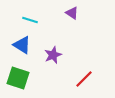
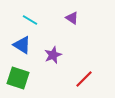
purple triangle: moved 5 px down
cyan line: rotated 14 degrees clockwise
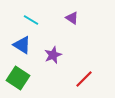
cyan line: moved 1 px right
green square: rotated 15 degrees clockwise
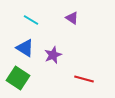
blue triangle: moved 3 px right, 3 px down
red line: rotated 60 degrees clockwise
